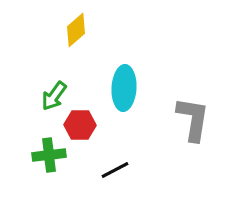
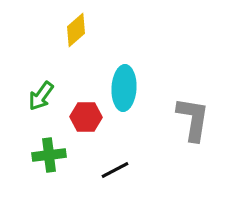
green arrow: moved 13 px left
red hexagon: moved 6 px right, 8 px up
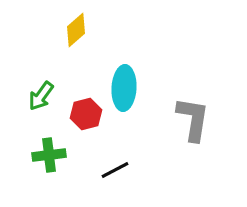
red hexagon: moved 3 px up; rotated 16 degrees counterclockwise
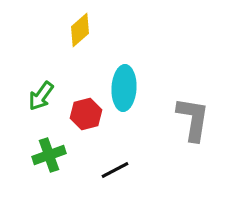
yellow diamond: moved 4 px right
green cross: rotated 12 degrees counterclockwise
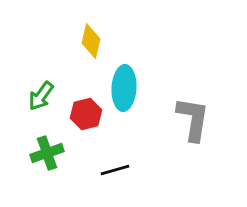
yellow diamond: moved 11 px right, 11 px down; rotated 36 degrees counterclockwise
green cross: moved 2 px left, 2 px up
black line: rotated 12 degrees clockwise
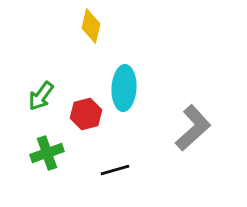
yellow diamond: moved 15 px up
gray L-shape: moved 9 px down; rotated 39 degrees clockwise
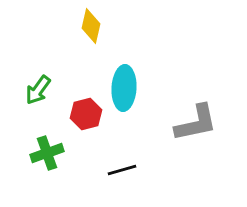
green arrow: moved 3 px left, 6 px up
gray L-shape: moved 3 px right, 5 px up; rotated 30 degrees clockwise
black line: moved 7 px right
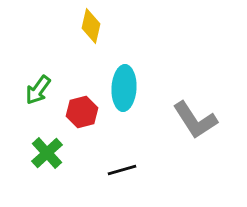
red hexagon: moved 4 px left, 2 px up
gray L-shape: moved 1 px left, 3 px up; rotated 69 degrees clockwise
green cross: rotated 24 degrees counterclockwise
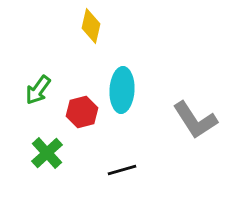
cyan ellipse: moved 2 px left, 2 px down
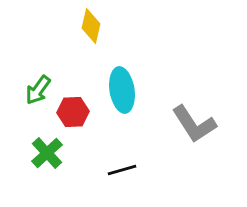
cyan ellipse: rotated 12 degrees counterclockwise
red hexagon: moved 9 px left; rotated 12 degrees clockwise
gray L-shape: moved 1 px left, 4 px down
